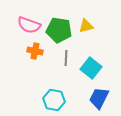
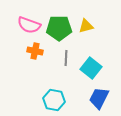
green pentagon: moved 2 px up; rotated 10 degrees counterclockwise
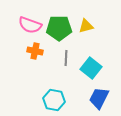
pink semicircle: moved 1 px right
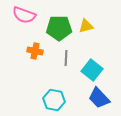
pink semicircle: moved 6 px left, 10 px up
cyan square: moved 1 px right, 2 px down
blue trapezoid: rotated 70 degrees counterclockwise
